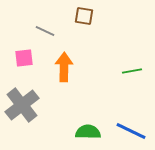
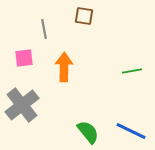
gray line: moved 1 px left, 2 px up; rotated 54 degrees clockwise
green semicircle: rotated 50 degrees clockwise
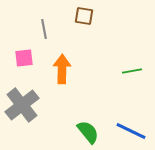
orange arrow: moved 2 px left, 2 px down
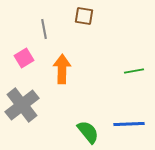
pink square: rotated 24 degrees counterclockwise
green line: moved 2 px right
blue line: moved 2 px left, 7 px up; rotated 28 degrees counterclockwise
